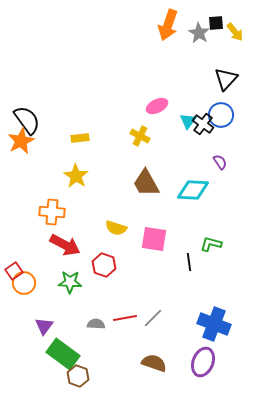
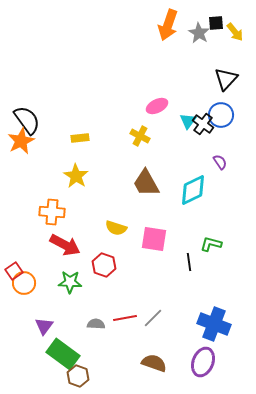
cyan diamond: rotated 28 degrees counterclockwise
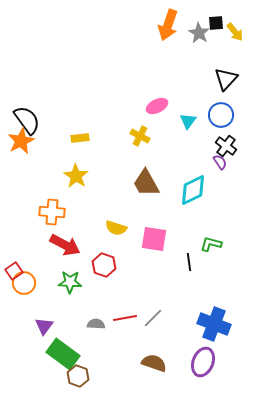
black cross: moved 23 px right, 22 px down
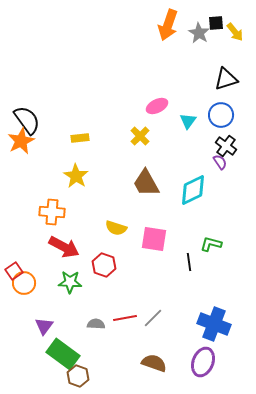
black triangle: rotated 30 degrees clockwise
yellow cross: rotated 18 degrees clockwise
red arrow: moved 1 px left, 2 px down
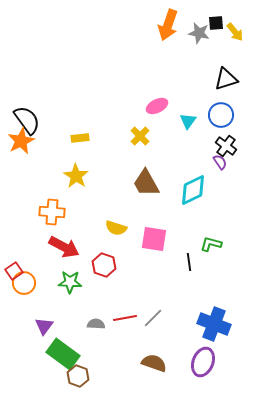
gray star: rotated 20 degrees counterclockwise
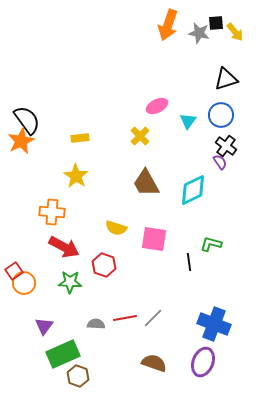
green rectangle: rotated 60 degrees counterclockwise
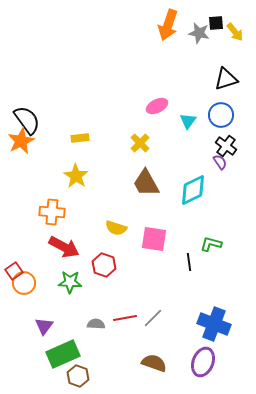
yellow cross: moved 7 px down
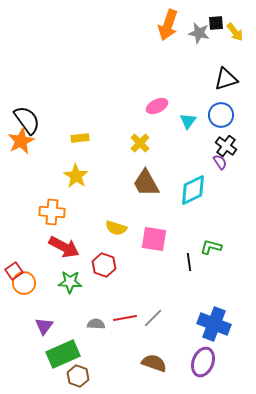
green L-shape: moved 3 px down
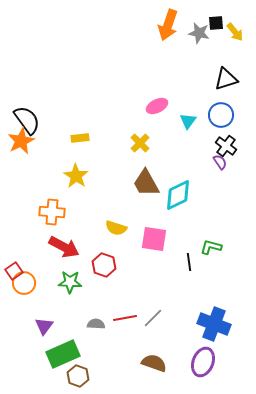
cyan diamond: moved 15 px left, 5 px down
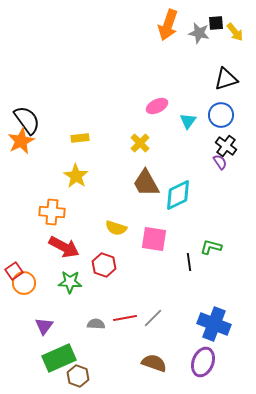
green rectangle: moved 4 px left, 4 px down
